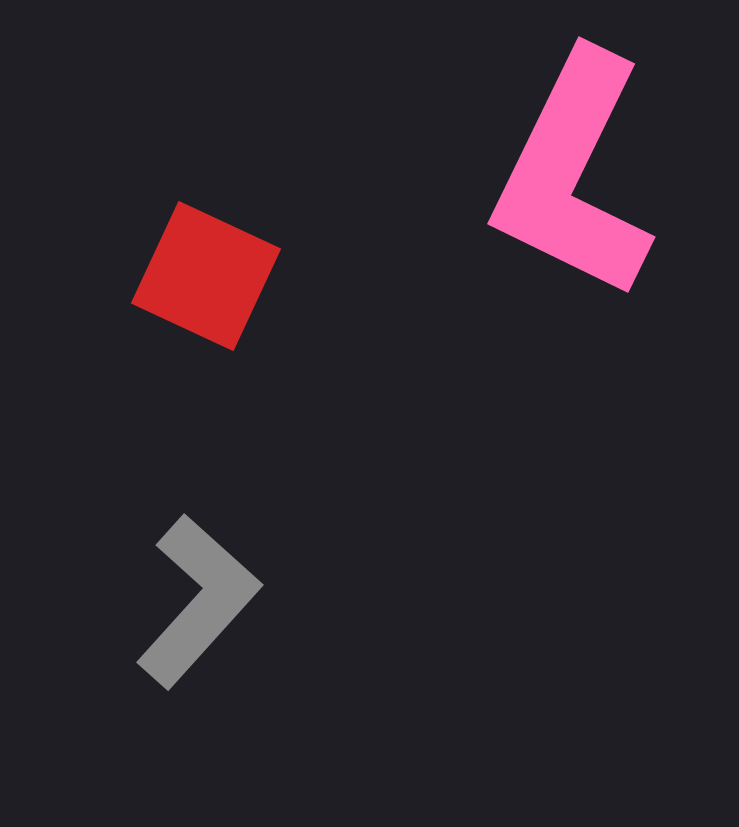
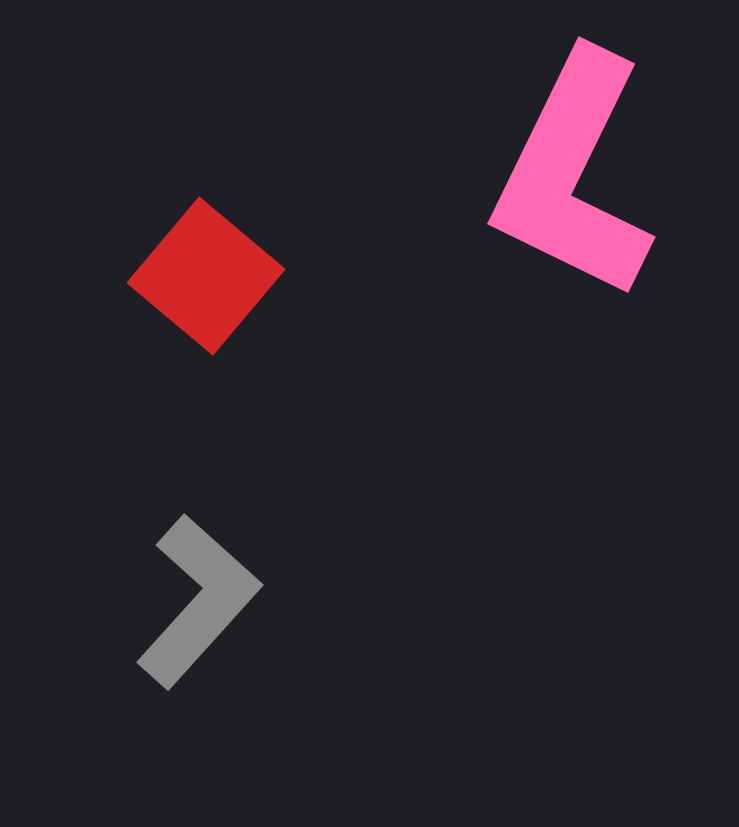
red square: rotated 15 degrees clockwise
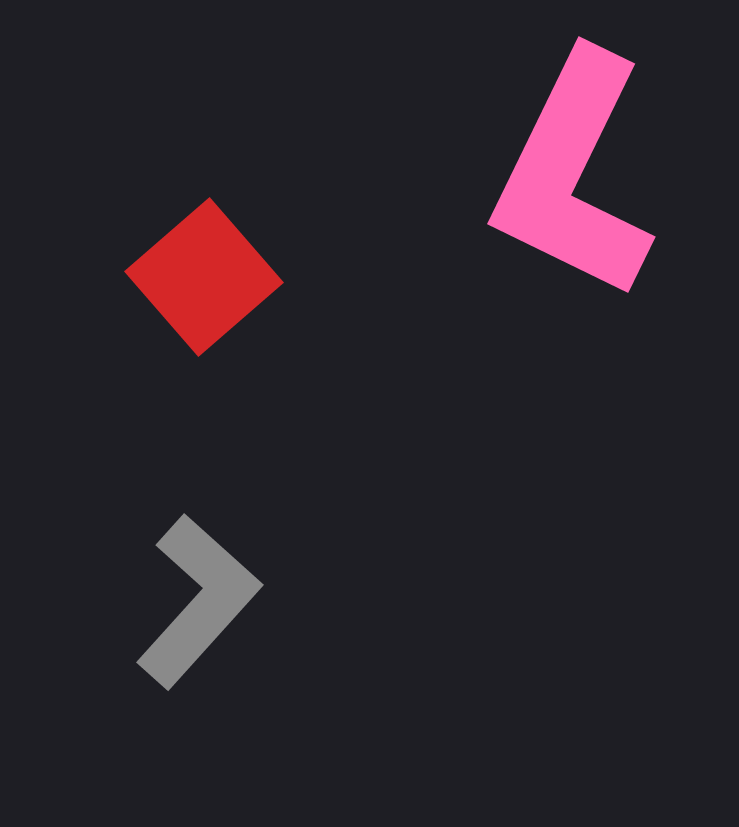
red square: moved 2 px left, 1 px down; rotated 9 degrees clockwise
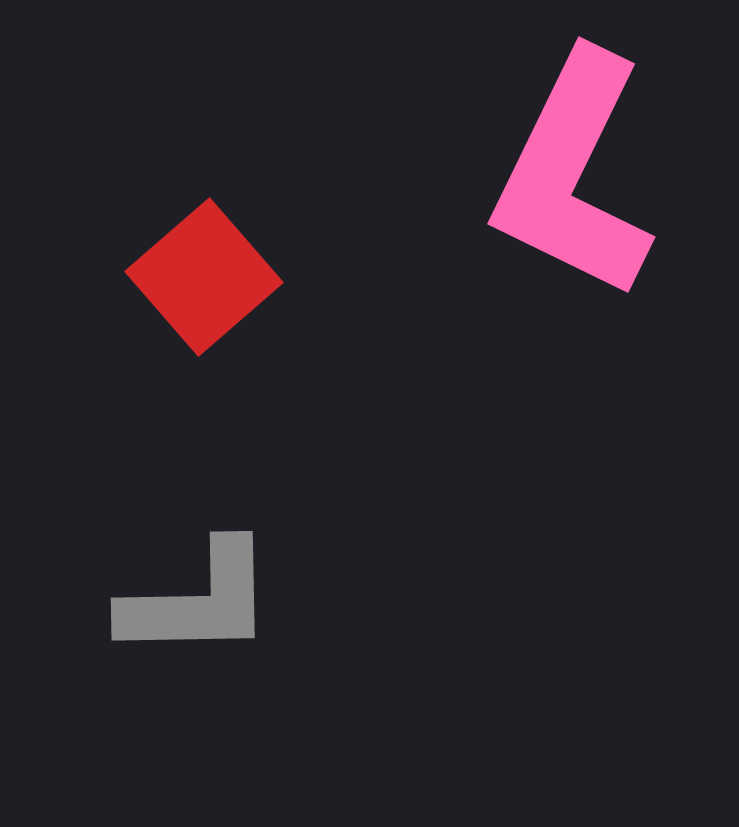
gray L-shape: rotated 47 degrees clockwise
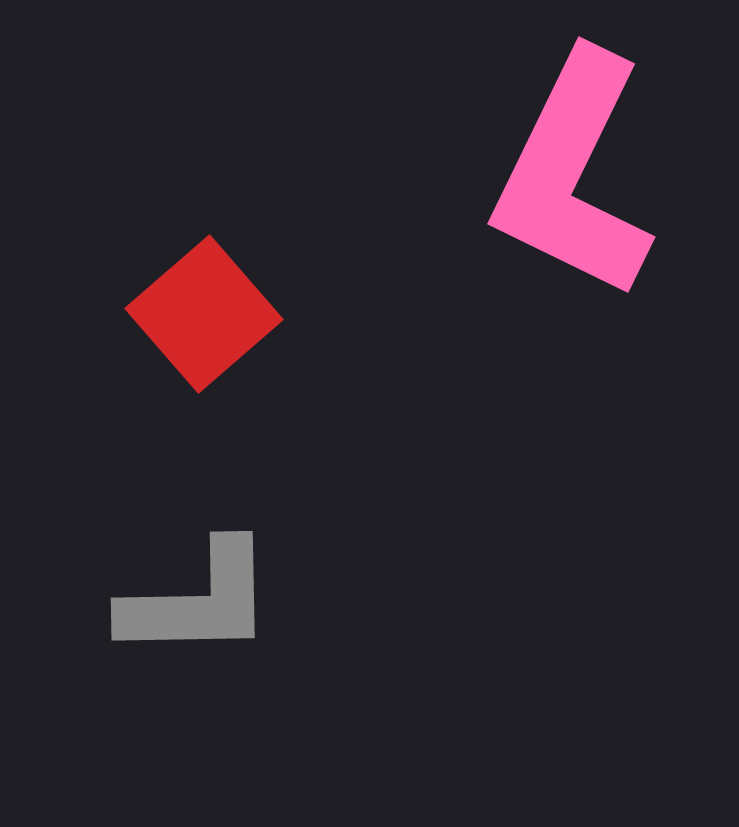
red square: moved 37 px down
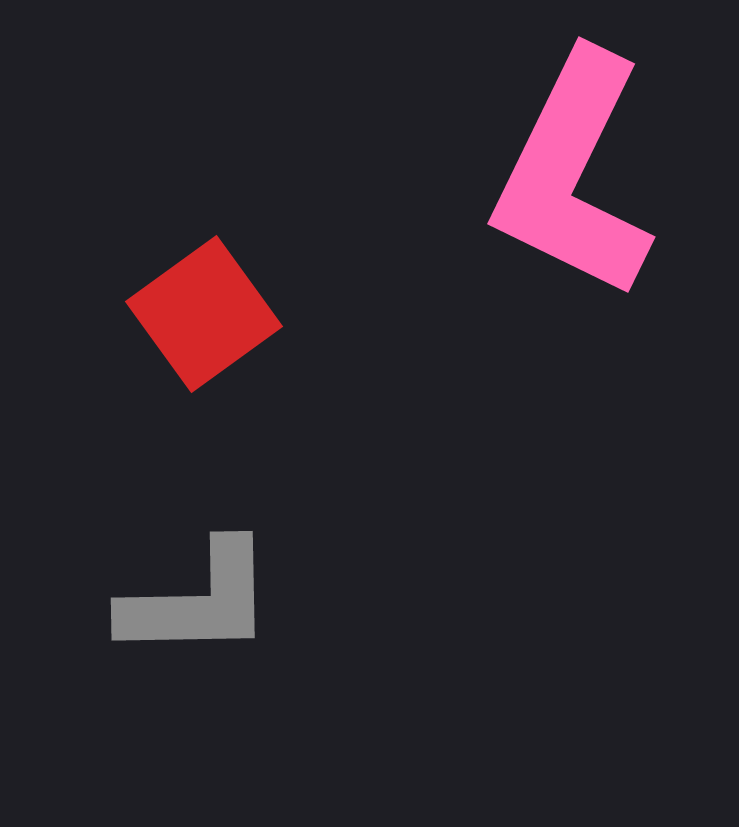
red square: rotated 5 degrees clockwise
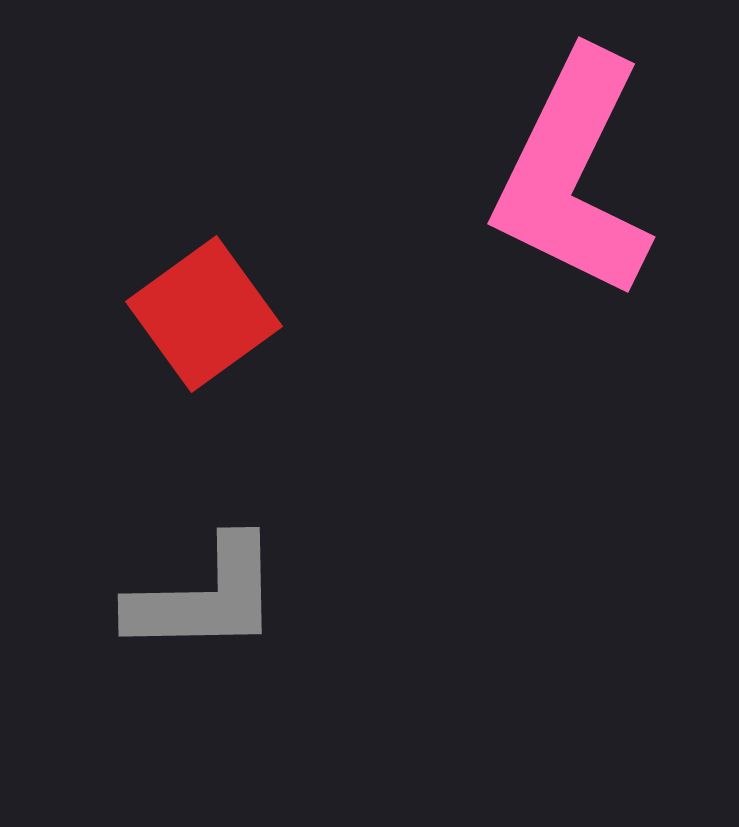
gray L-shape: moved 7 px right, 4 px up
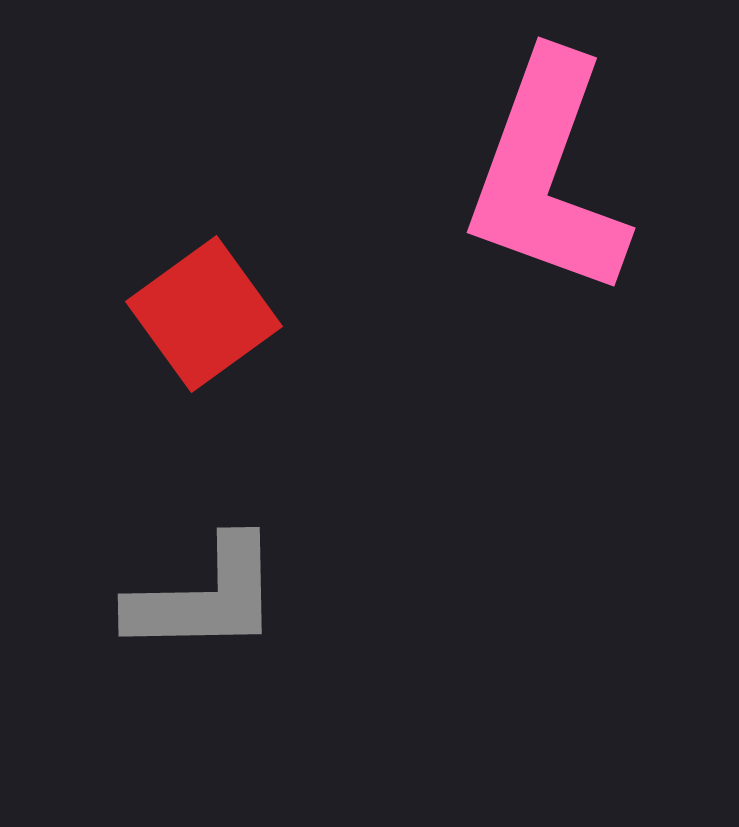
pink L-shape: moved 26 px left; rotated 6 degrees counterclockwise
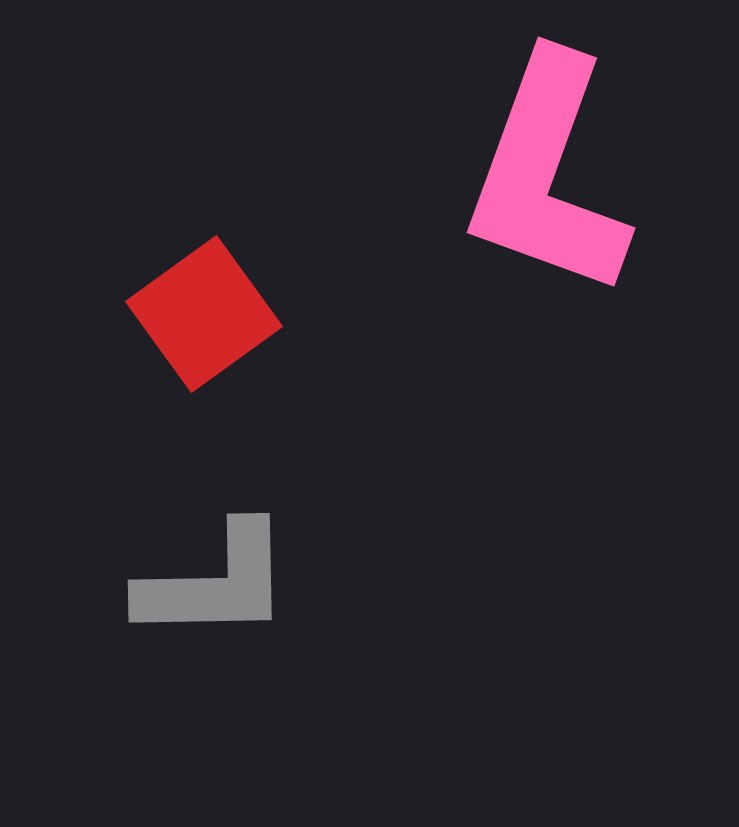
gray L-shape: moved 10 px right, 14 px up
